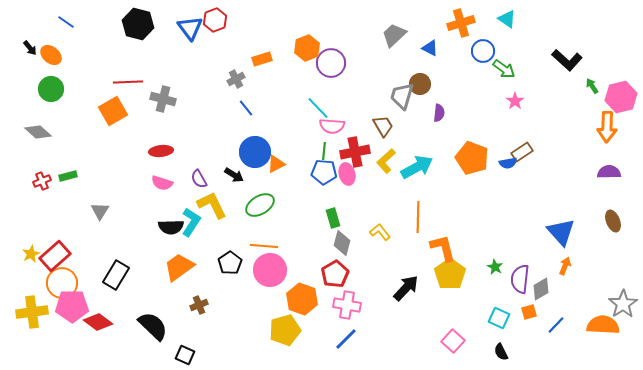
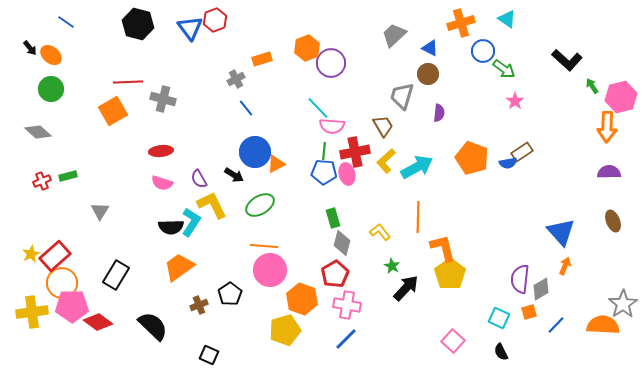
brown circle at (420, 84): moved 8 px right, 10 px up
black pentagon at (230, 263): moved 31 px down
green star at (495, 267): moved 103 px left, 1 px up
black square at (185, 355): moved 24 px right
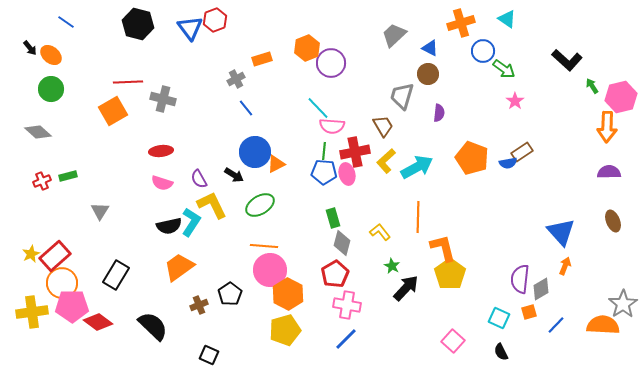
black semicircle at (171, 227): moved 2 px left, 1 px up; rotated 10 degrees counterclockwise
orange hexagon at (302, 299): moved 14 px left, 5 px up; rotated 8 degrees clockwise
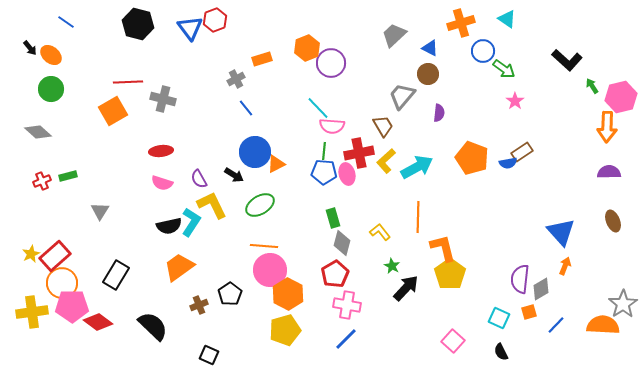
gray trapezoid at (402, 96): rotated 24 degrees clockwise
red cross at (355, 152): moved 4 px right, 1 px down
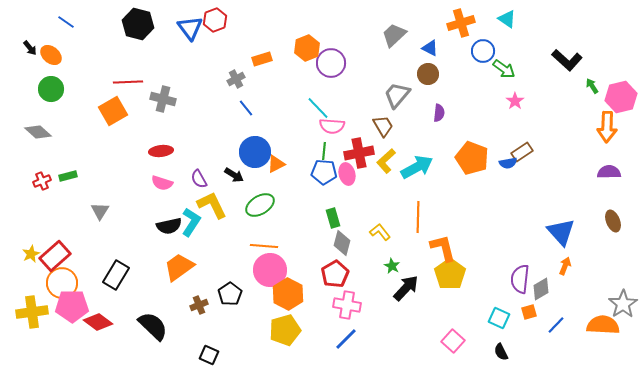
gray trapezoid at (402, 96): moved 5 px left, 1 px up
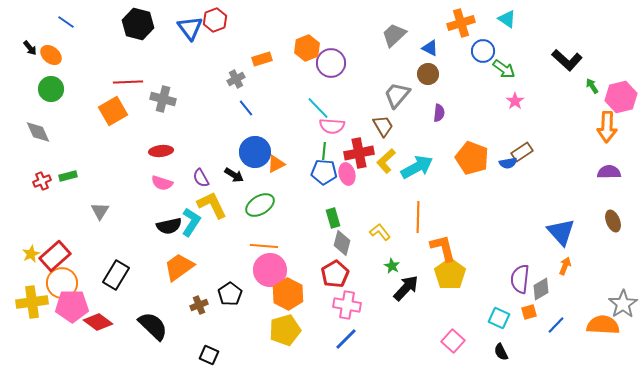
gray diamond at (38, 132): rotated 24 degrees clockwise
purple semicircle at (199, 179): moved 2 px right, 1 px up
yellow cross at (32, 312): moved 10 px up
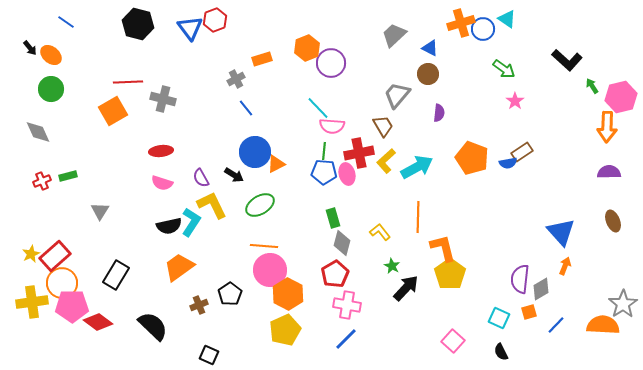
blue circle at (483, 51): moved 22 px up
yellow pentagon at (285, 330): rotated 8 degrees counterclockwise
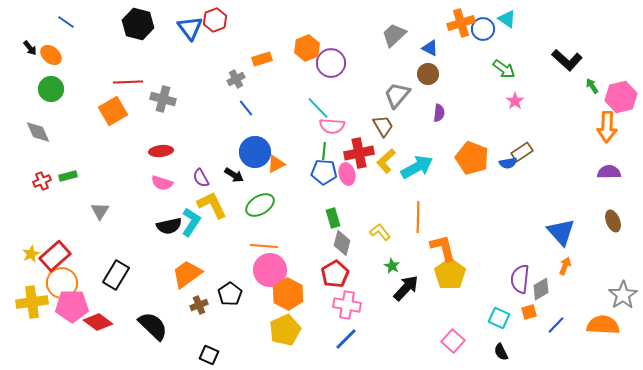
orange trapezoid at (179, 267): moved 8 px right, 7 px down
gray star at (623, 304): moved 9 px up
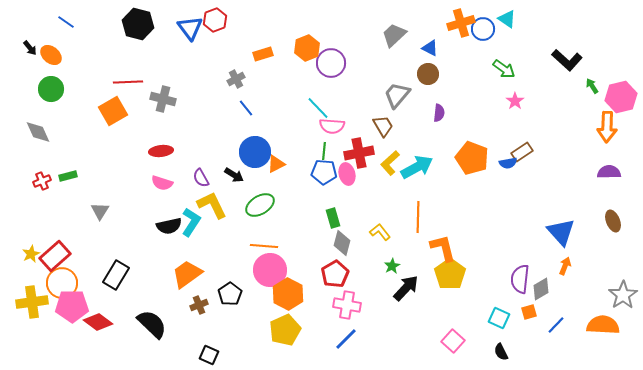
orange rectangle at (262, 59): moved 1 px right, 5 px up
yellow L-shape at (386, 161): moved 4 px right, 2 px down
green star at (392, 266): rotated 14 degrees clockwise
black semicircle at (153, 326): moved 1 px left, 2 px up
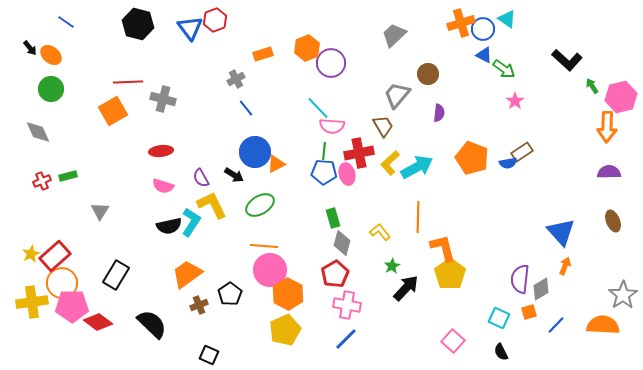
blue triangle at (430, 48): moved 54 px right, 7 px down
pink semicircle at (162, 183): moved 1 px right, 3 px down
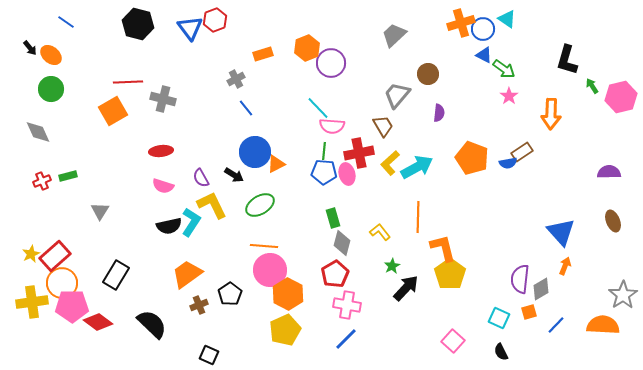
black L-shape at (567, 60): rotated 64 degrees clockwise
pink star at (515, 101): moved 6 px left, 5 px up
orange arrow at (607, 127): moved 56 px left, 13 px up
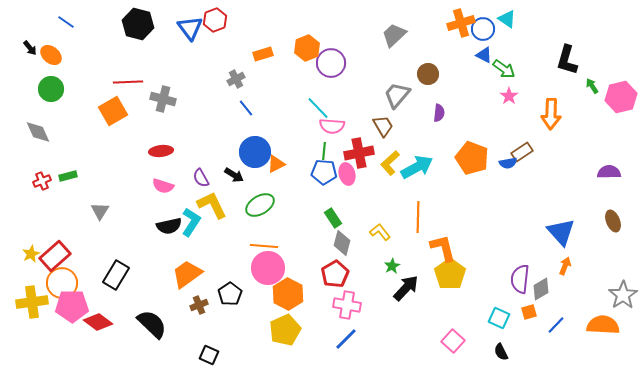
green rectangle at (333, 218): rotated 18 degrees counterclockwise
pink circle at (270, 270): moved 2 px left, 2 px up
